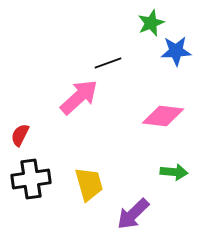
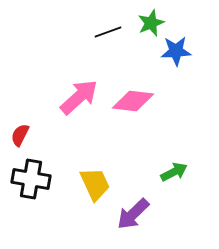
black line: moved 31 px up
pink diamond: moved 30 px left, 15 px up
green arrow: rotated 32 degrees counterclockwise
black cross: rotated 18 degrees clockwise
yellow trapezoid: moved 6 px right; rotated 9 degrees counterclockwise
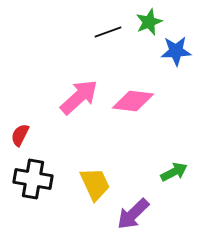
green star: moved 2 px left, 1 px up
black cross: moved 2 px right
